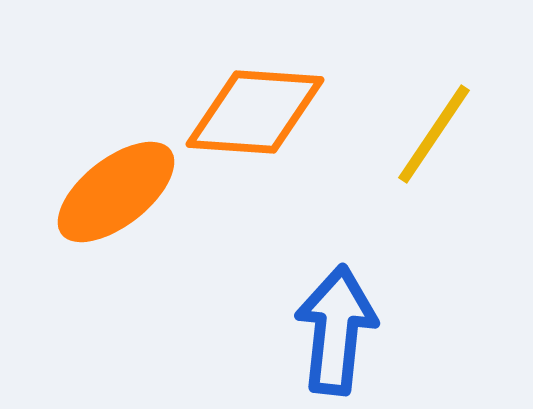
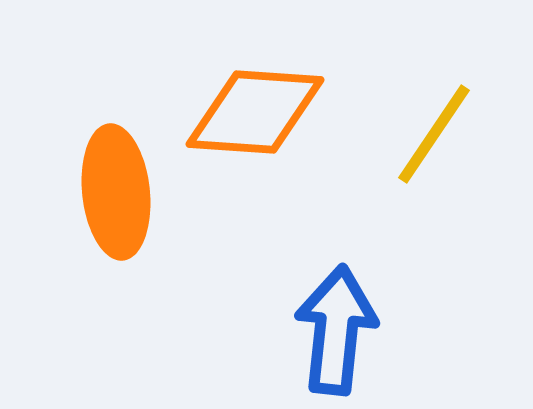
orange ellipse: rotated 58 degrees counterclockwise
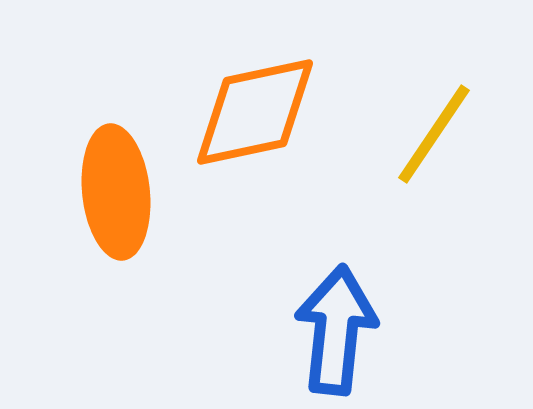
orange diamond: rotated 16 degrees counterclockwise
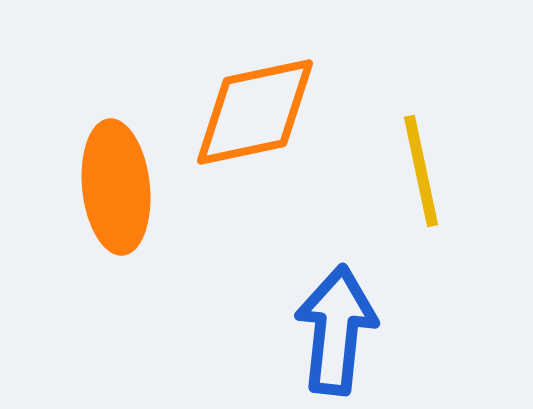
yellow line: moved 13 px left, 37 px down; rotated 46 degrees counterclockwise
orange ellipse: moved 5 px up
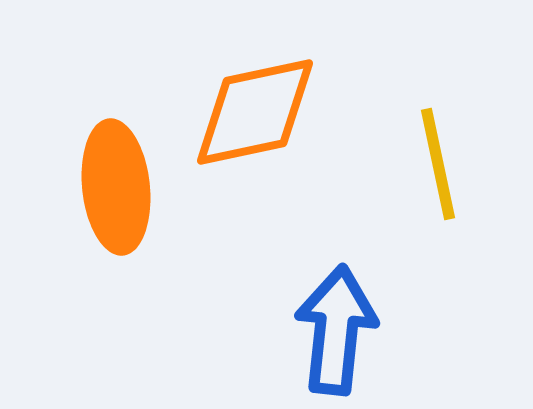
yellow line: moved 17 px right, 7 px up
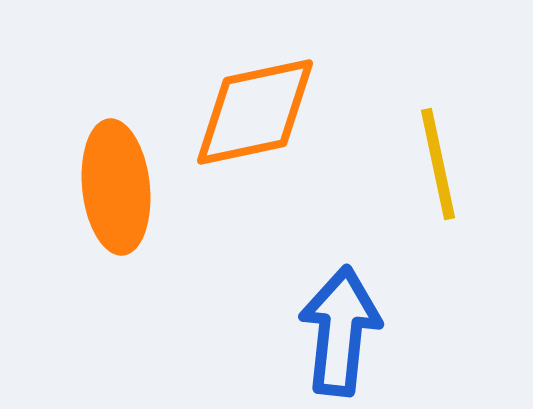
blue arrow: moved 4 px right, 1 px down
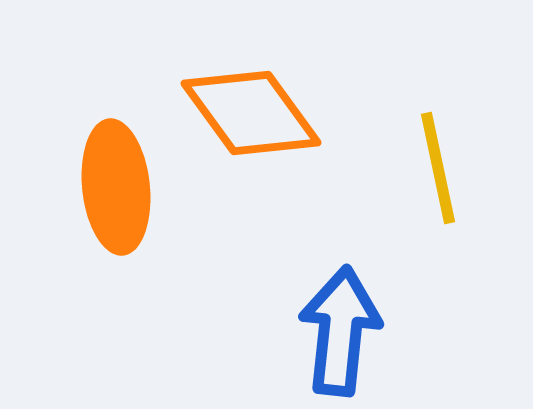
orange diamond: moved 4 px left, 1 px down; rotated 66 degrees clockwise
yellow line: moved 4 px down
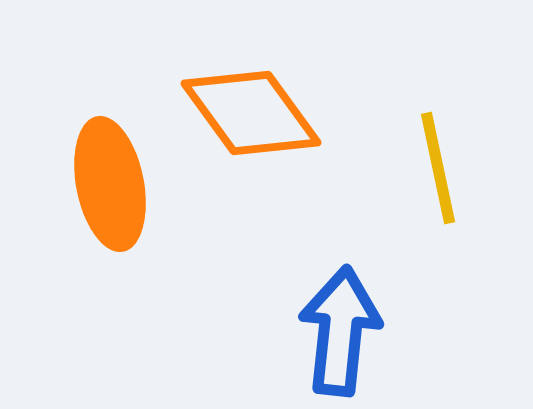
orange ellipse: moved 6 px left, 3 px up; rotated 5 degrees counterclockwise
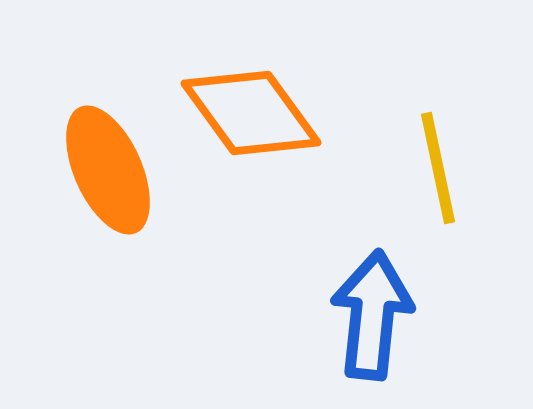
orange ellipse: moved 2 px left, 14 px up; rotated 13 degrees counterclockwise
blue arrow: moved 32 px right, 16 px up
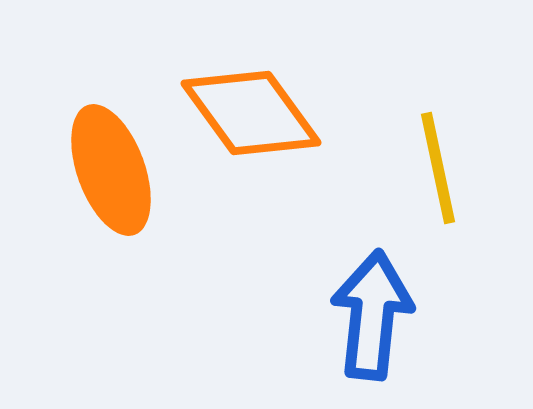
orange ellipse: moved 3 px right; rotated 4 degrees clockwise
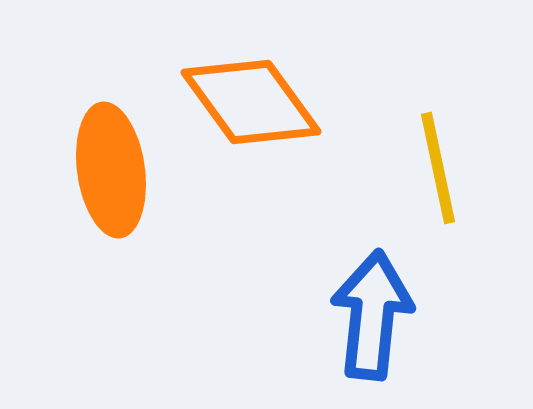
orange diamond: moved 11 px up
orange ellipse: rotated 12 degrees clockwise
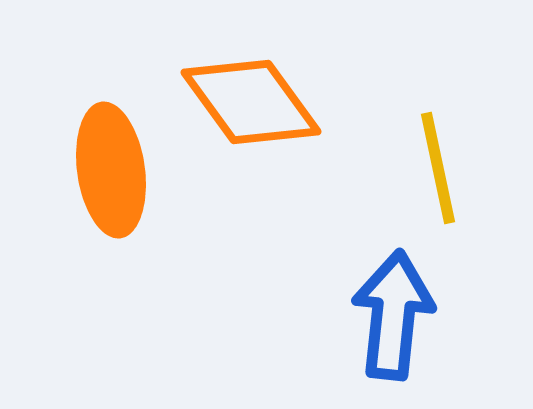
blue arrow: moved 21 px right
